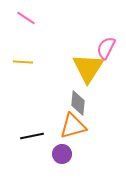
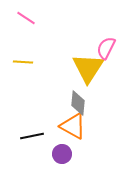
orange triangle: rotated 44 degrees clockwise
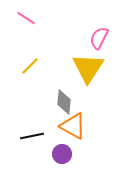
pink semicircle: moved 7 px left, 10 px up
yellow line: moved 7 px right, 4 px down; rotated 48 degrees counterclockwise
gray diamond: moved 14 px left, 1 px up
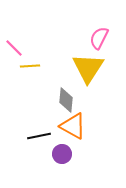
pink line: moved 12 px left, 30 px down; rotated 12 degrees clockwise
yellow line: rotated 42 degrees clockwise
gray diamond: moved 2 px right, 2 px up
black line: moved 7 px right
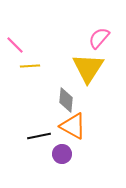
pink semicircle: rotated 15 degrees clockwise
pink line: moved 1 px right, 3 px up
